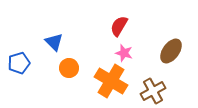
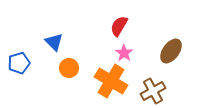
pink star: rotated 18 degrees clockwise
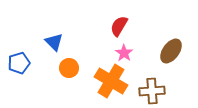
brown cross: moved 1 px left; rotated 25 degrees clockwise
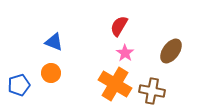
blue triangle: rotated 24 degrees counterclockwise
pink star: moved 1 px right
blue pentagon: moved 22 px down
orange circle: moved 18 px left, 5 px down
orange cross: moved 4 px right, 3 px down
brown cross: rotated 15 degrees clockwise
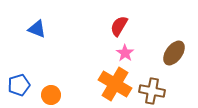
blue triangle: moved 17 px left, 13 px up
brown ellipse: moved 3 px right, 2 px down
orange circle: moved 22 px down
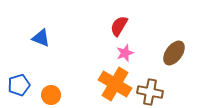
blue triangle: moved 4 px right, 9 px down
pink star: rotated 18 degrees clockwise
brown cross: moved 2 px left, 1 px down
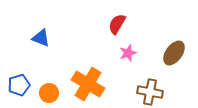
red semicircle: moved 2 px left, 2 px up
pink star: moved 3 px right
orange cross: moved 27 px left
orange circle: moved 2 px left, 2 px up
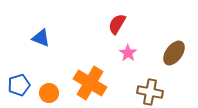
pink star: rotated 18 degrees counterclockwise
orange cross: moved 2 px right, 1 px up
